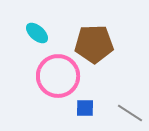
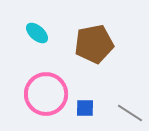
brown pentagon: rotated 9 degrees counterclockwise
pink circle: moved 12 px left, 18 px down
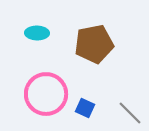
cyan ellipse: rotated 40 degrees counterclockwise
blue square: rotated 24 degrees clockwise
gray line: rotated 12 degrees clockwise
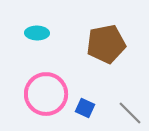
brown pentagon: moved 12 px right
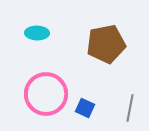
gray line: moved 5 px up; rotated 56 degrees clockwise
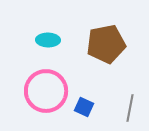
cyan ellipse: moved 11 px right, 7 px down
pink circle: moved 3 px up
blue square: moved 1 px left, 1 px up
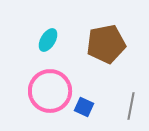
cyan ellipse: rotated 60 degrees counterclockwise
pink circle: moved 4 px right
gray line: moved 1 px right, 2 px up
